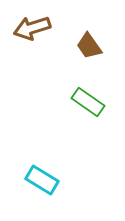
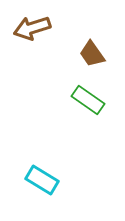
brown trapezoid: moved 3 px right, 8 px down
green rectangle: moved 2 px up
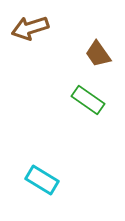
brown arrow: moved 2 px left
brown trapezoid: moved 6 px right
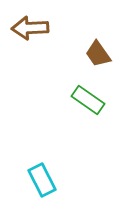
brown arrow: rotated 15 degrees clockwise
cyan rectangle: rotated 32 degrees clockwise
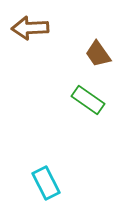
cyan rectangle: moved 4 px right, 3 px down
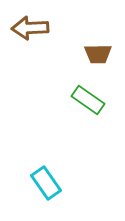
brown trapezoid: rotated 56 degrees counterclockwise
cyan rectangle: rotated 8 degrees counterclockwise
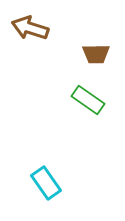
brown arrow: rotated 21 degrees clockwise
brown trapezoid: moved 2 px left
